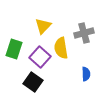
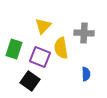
gray cross: rotated 18 degrees clockwise
purple square: rotated 20 degrees counterclockwise
black square: moved 3 px left, 1 px up
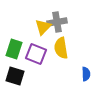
yellow triangle: moved 1 px down
gray cross: moved 27 px left, 11 px up; rotated 12 degrees counterclockwise
purple square: moved 4 px left, 3 px up
black square: moved 15 px left, 5 px up; rotated 18 degrees counterclockwise
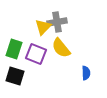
yellow semicircle: rotated 30 degrees counterclockwise
blue semicircle: moved 1 px up
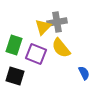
green rectangle: moved 4 px up
blue semicircle: moved 2 px left; rotated 24 degrees counterclockwise
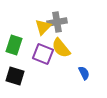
purple square: moved 7 px right
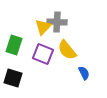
gray cross: rotated 12 degrees clockwise
yellow semicircle: moved 6 px right, 2 px down
black square: moved 2 px left, 2 px down
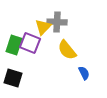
purple square: moved 13 px left, 11 px up
